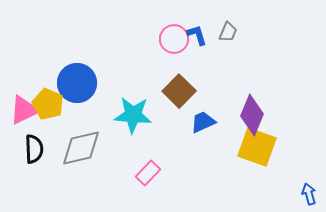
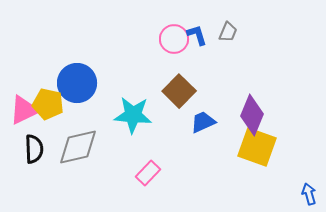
yellow pentagon: rotated 12 degrees counterclockwise
gray diamond: moved 3 px left, 1 px up
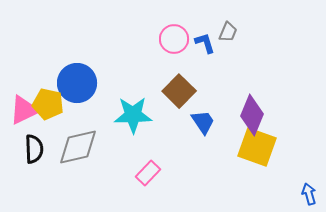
blue L-shape: moved 8 px right, 8 px down
cyan star: rotated 6 degrees counterclockwise
blue trapezoid: rotated 80 degrees clockwise
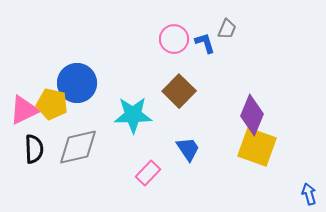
gray trapezoid: moved 1 px left, 3 px up
yellow pentagon: moved 4 px right
blue trapezoid: moved 15 px left, 27 px down
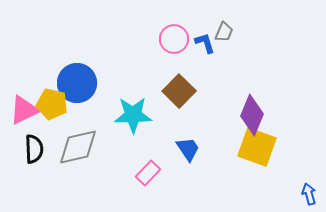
gray trapezoid: moved 3 px left, 3 px down
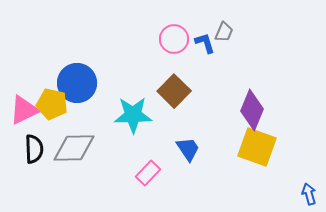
brown square: moved 5 px left
purple diamond: moved 5 px up
gray diamond: moved 4 px left, 1 px down; rotated 12 degrees clockwise
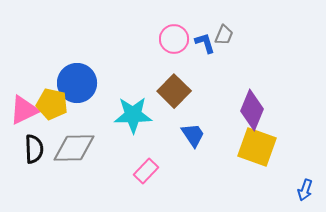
gray trapezoid: moved 3 px down
blue trapezoid: moved 5 px right, 14 px up
pink rectangle: moved 2 px left, 2 px up
blue arrow: moved 4 px left, 4 px up; rotated 145 degrees counterclockwise
